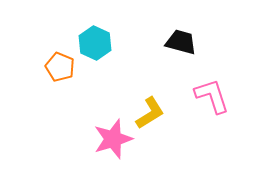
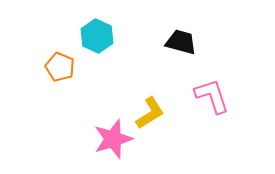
cyan hexagon: moved 2 px right, 7 px up
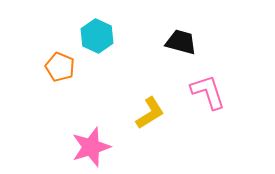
pink L-shape: moved 4 px left, 4 px up
pink star: moved 22 px left, 8 px down
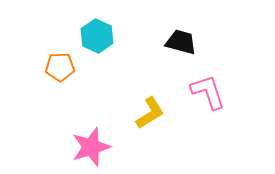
orange pentagon: rotated 24 degrees counterclockwise
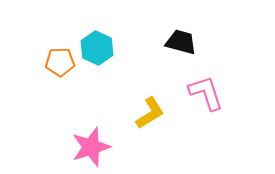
cyan hexagon: moved 12 px down
orange pentagon: moved 5 px up
pink L-shape: moved 2 px left, 1 px down
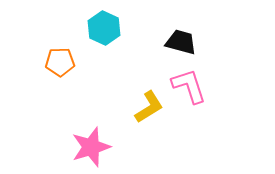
cyan hexagon: moved 7 px right, 20 px up
pink L-shape: moved 17 px left, 7 px up
yellow L-shape: moved 1 px left, 6 px up
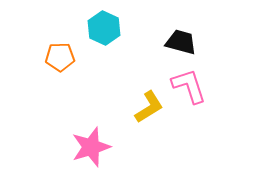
orange pentagon: moved 5 px up
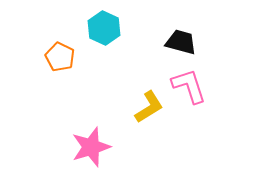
orange pentagon: rotated 28 degrees clockwise
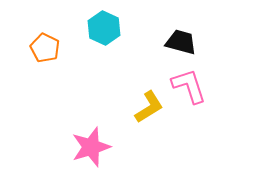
orange pentagon: moved 15 px left, 9 px up
